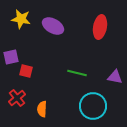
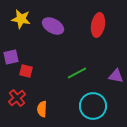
red ellipse: moved 2 px left, 2 px up
green line: rotated 42 degrees counterclockwise
purple triangle: moved 1 px right, 1 px up
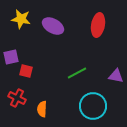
red cross: rotated 24 degrees counterclockwise
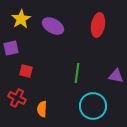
yellow star: rotated 30 degrees clockwise
purple square: moved 9 px up
green line: rotated 54 degrees counterclockwise
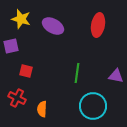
yellow star: rotated 24 degrees counterclockwise
purple square: moved 2 px up
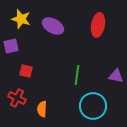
green line: moved 2 px down
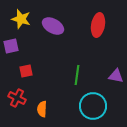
red square: rotated 24 degrees counterclockwise
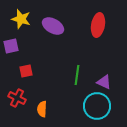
purple triangle: moved 12 px left, 6 px down; rotated 14 degrees clockwise
cyan circle: moved 4 px right
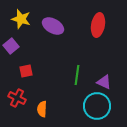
purple square: rotated 28 degrees counterclockwise
